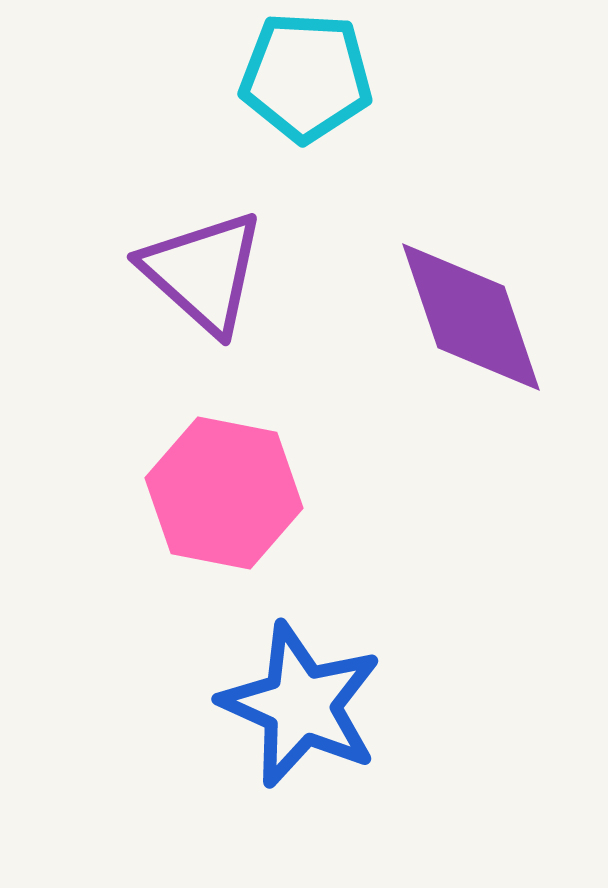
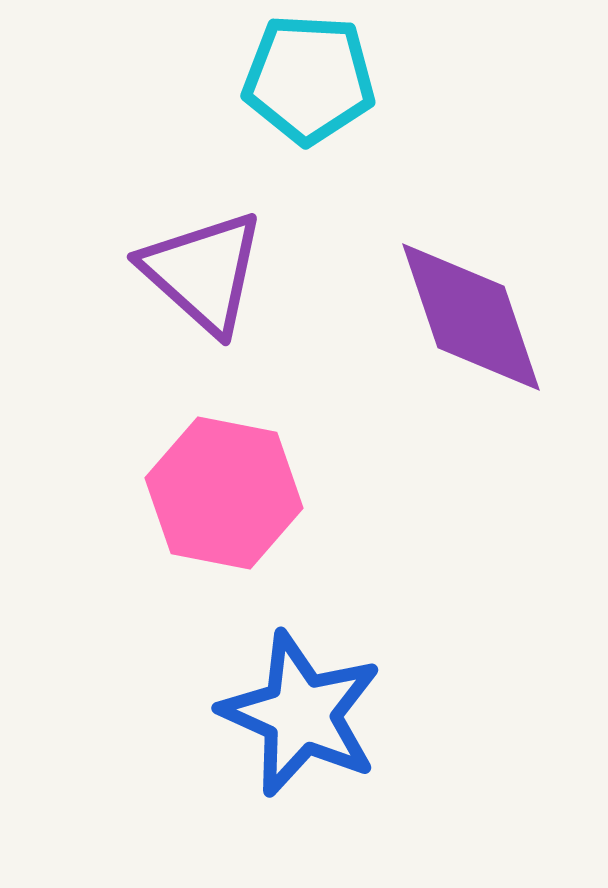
cyan pentagon: moved 3 px right, 2 px down
blue star: moved 9 px down
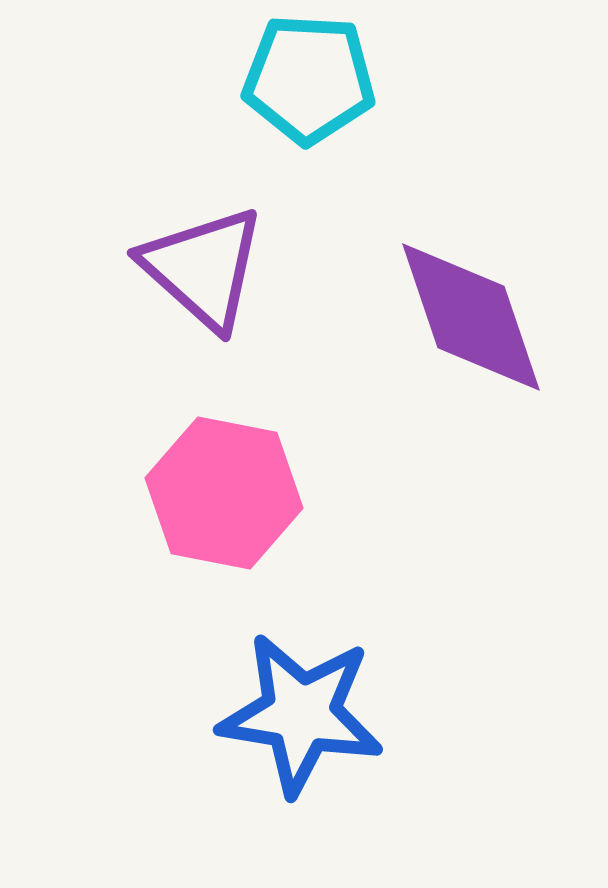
purple triangle: moved 4 px up
blue star: rotated 15 degrees counterclockwise
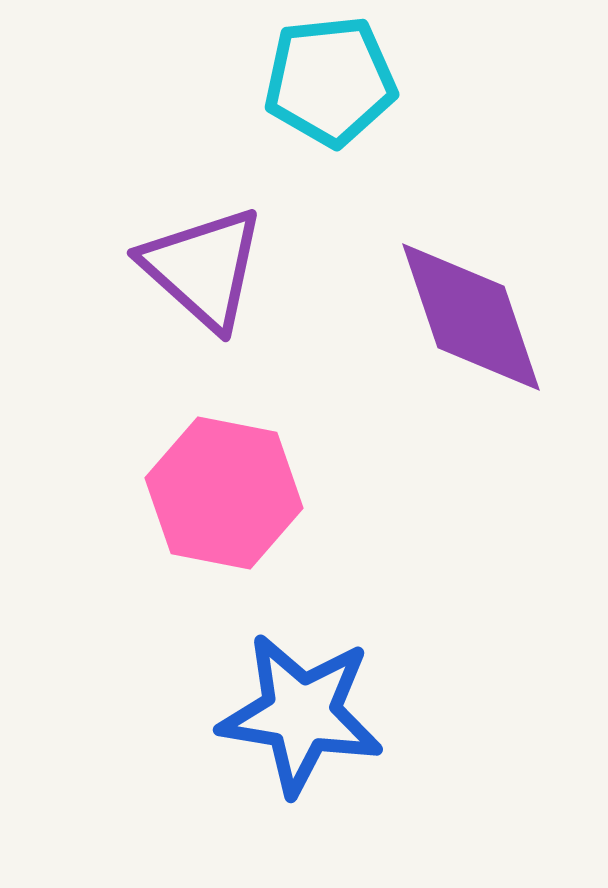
cyan pentagon: moved 21 px right, 2 px down; rotated 9 degrees counterclockwise
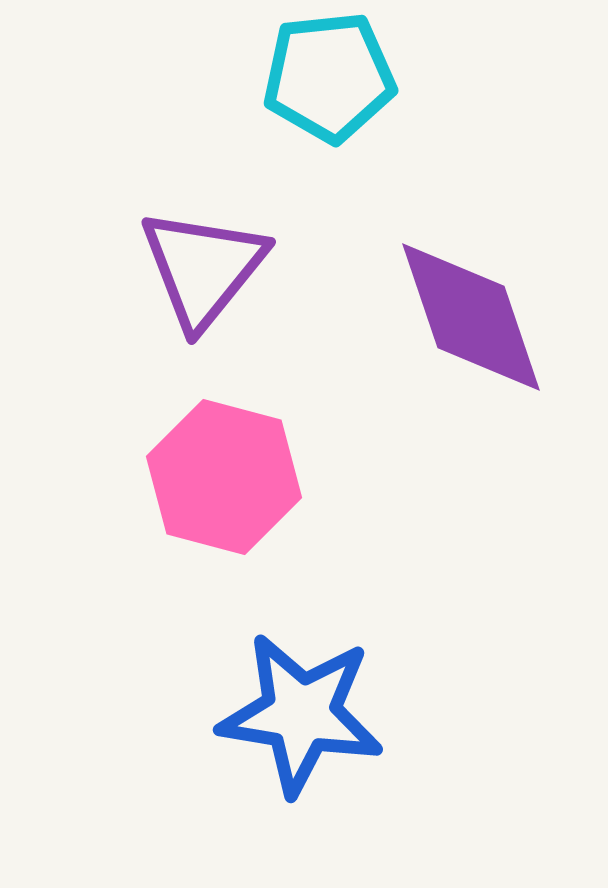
cyan pentagon: moved 1 px left, 4 px up
purple triangle: rotated 27 degrees clockwise
pink hexagon: moved 16 px up; rotated 4 degrees clockwise
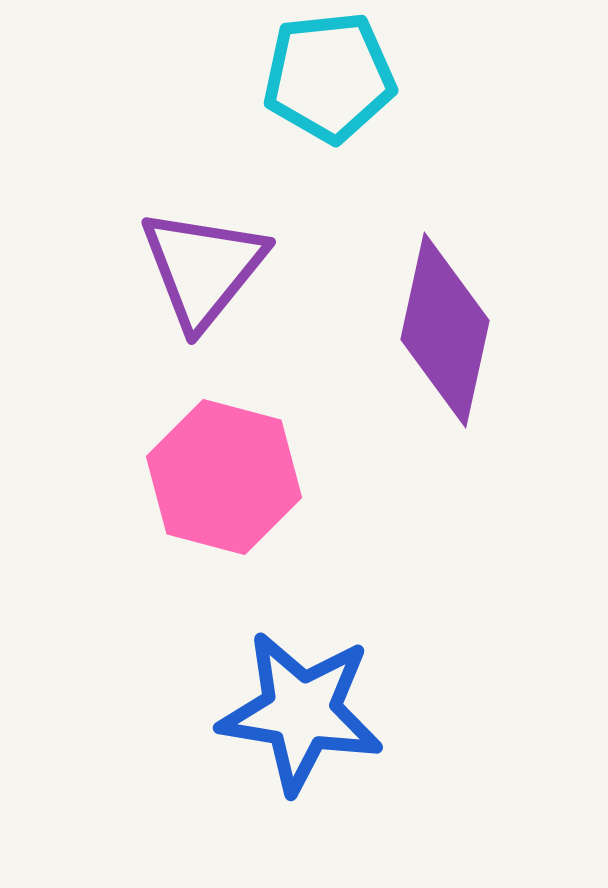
purple diamond: moved 26 px left, 13 px down; rotated 31 degrees clockwise
blue star: moved 2 px up
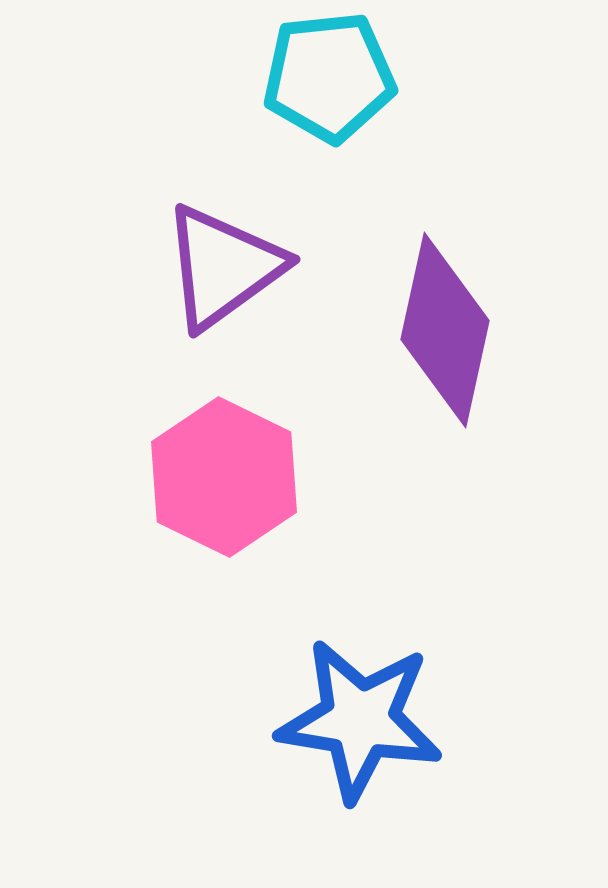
purple triangle: moved 20 px right, 1 px up; rotated 15 degrees clockwise
pink hexagon: rotated 11 degrees clockwise
blue star: moved 59 px right, 8 px down
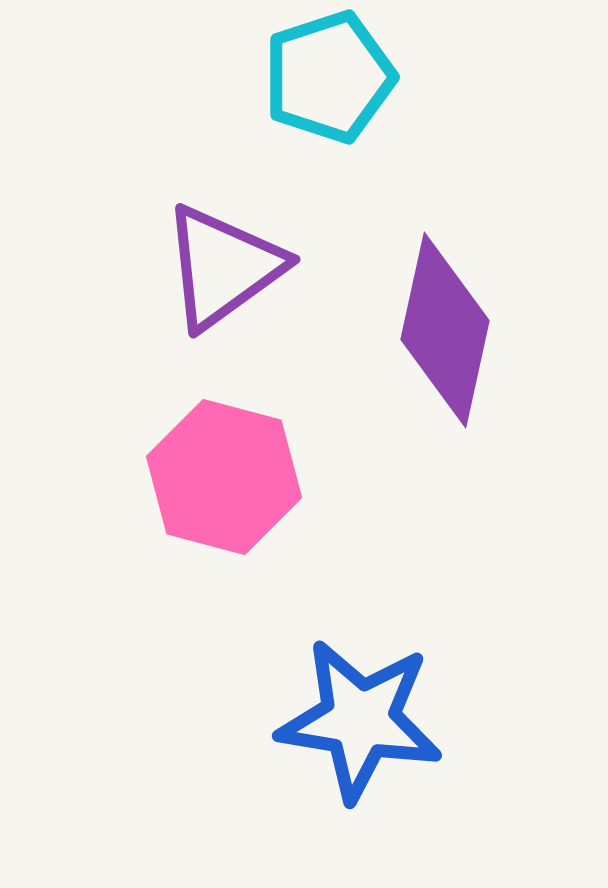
cyan pentagon: rotated 12 degrees counterclockwise
pink hexagon: rotated 11 degrees counterclockwise
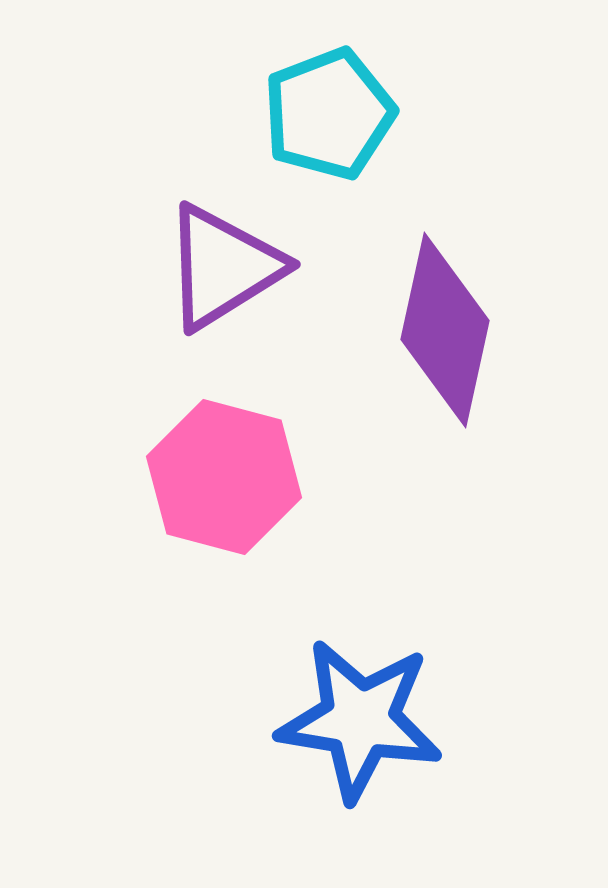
cyan pentagon: moved 37 px down; rotated 3 degrees counterclockwise
purple triangle: rotated 4 degrees clockwise
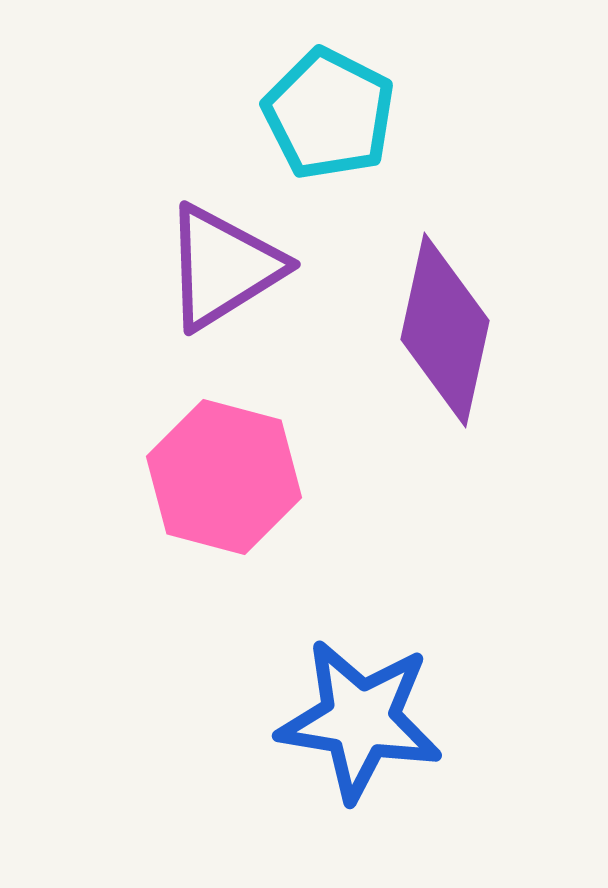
cyan pentagon: rotated 24 degrees counterclockwise
